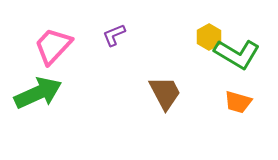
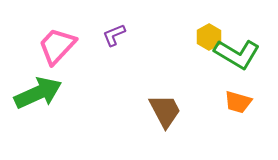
pink trapezoid: moved 4 px right
brown trapezoid: moved 18 px down
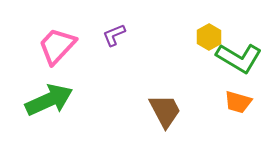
green L-shape: moved 2 px right, 4 px down
green arrow: moved 11 px right, 7 px down
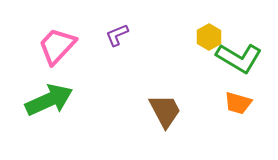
purple L-shape: moved 3 px right
orange trapezoid: moved 1 px down
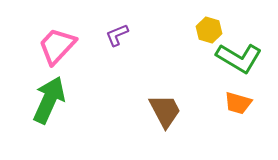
yellow hexagon: moved 7 px up; rotated 15 degrees counterclockwise
green arrow: rotated 42 degrees counterclockwise
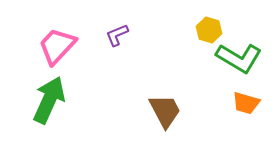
orange trapezoid: moved 8 px right
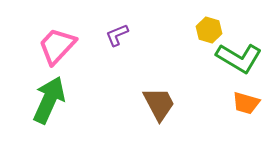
brown trapezoid: moved 6 px left, 7 px up
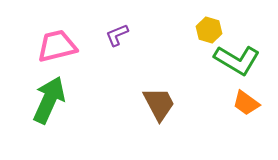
pink trapezoid: rotated 33 degrees clockwise
green L-shape: moved 2 px left, 2 px down
orange trapezoid: rotated 20 degrees clockwise
